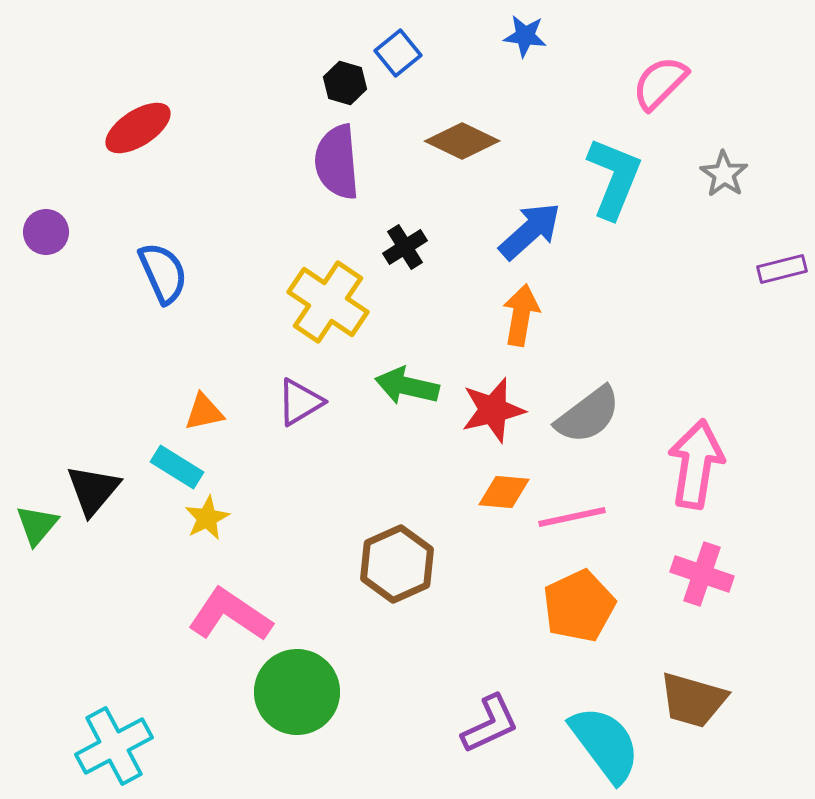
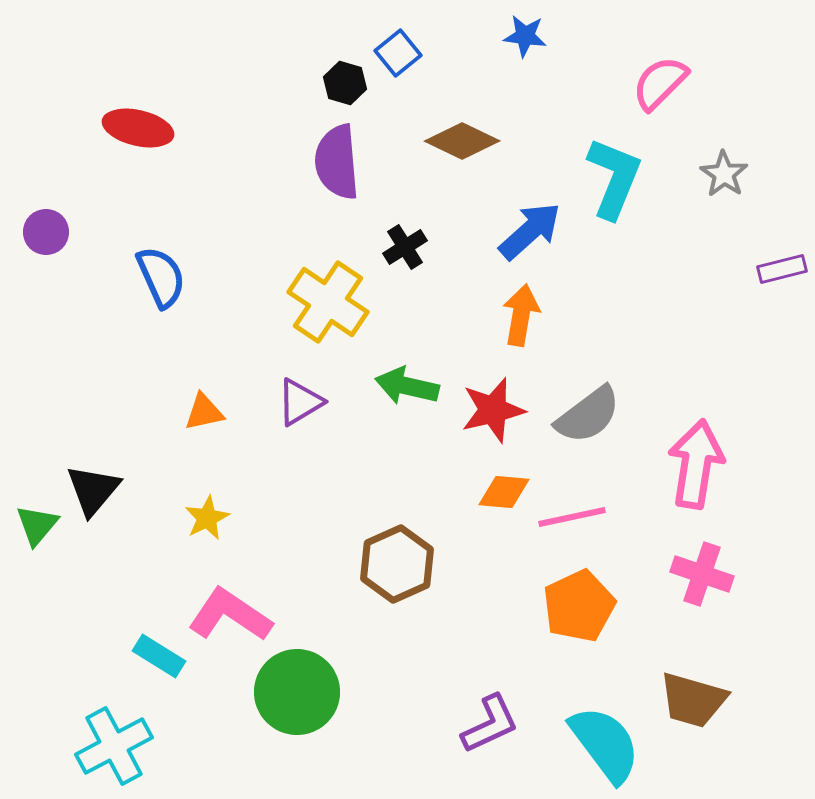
red ellipse: rotated 46 degrees clockwise
blue semicircle: moved 2 px left, 4 px down
cyan rectangle: moved 18 px left, 189 px down
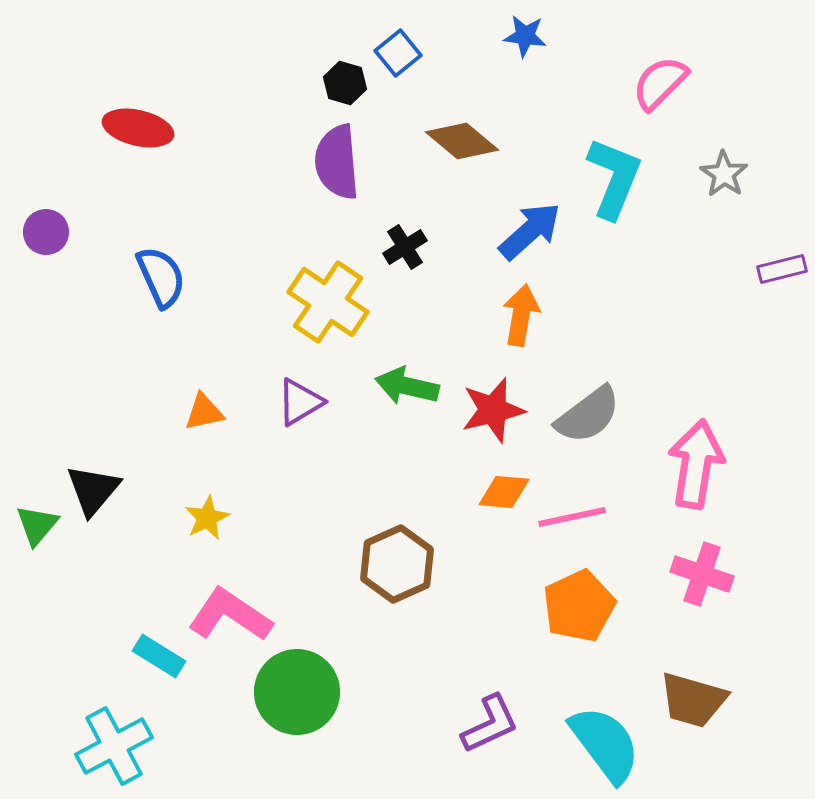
brown diamond: rotated 14 degrees clockwise
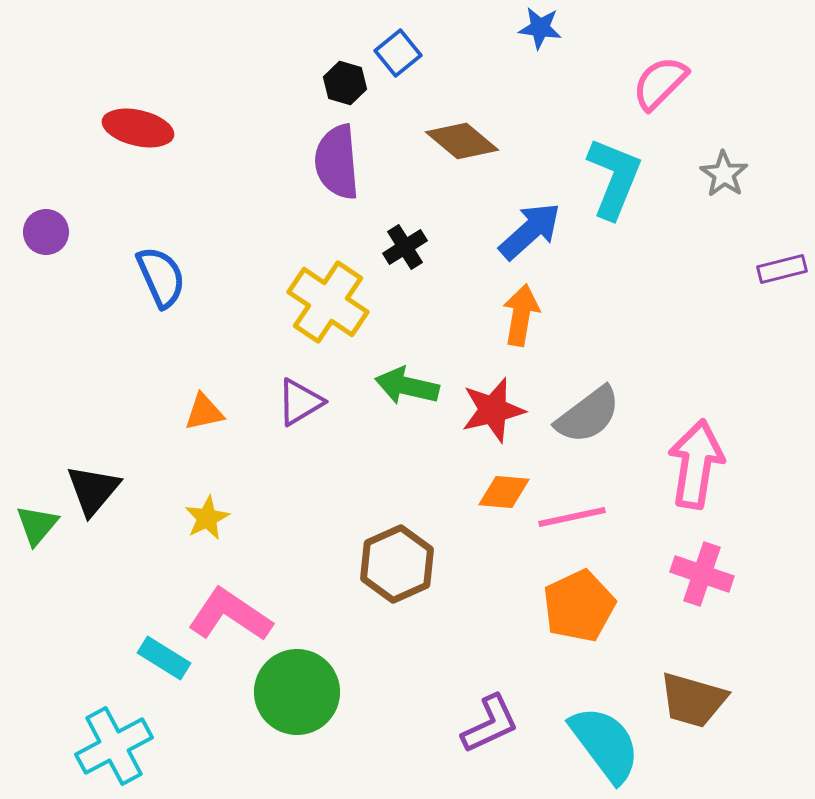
blue star: moved 15 px right, 8 px up
cyan rectangle: moved 5 px right, 2 px down
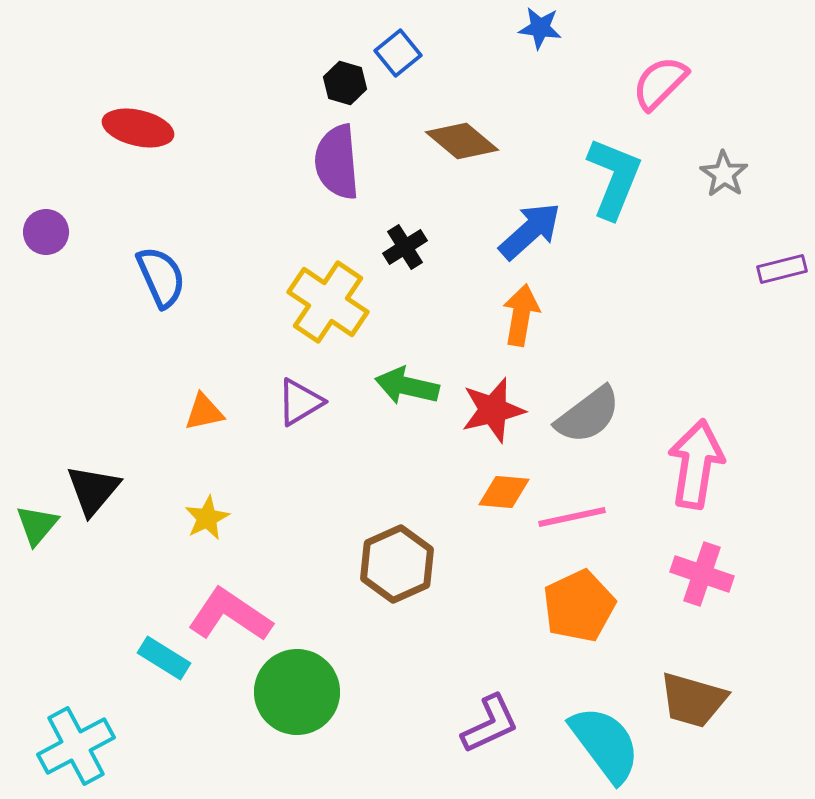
cyan cross: moved 38 px left
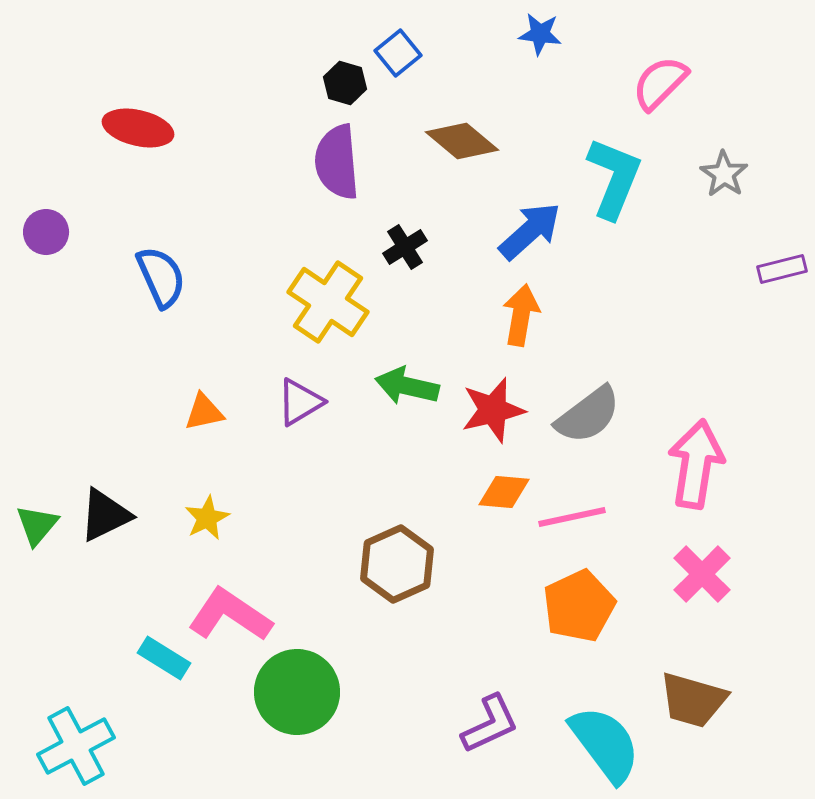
blue star: moved 6 px down
black triangle: moved 12 px right, 25 px down; rotated 24 degrees clockwise
pink cross: rotated 26 degrees clockwise
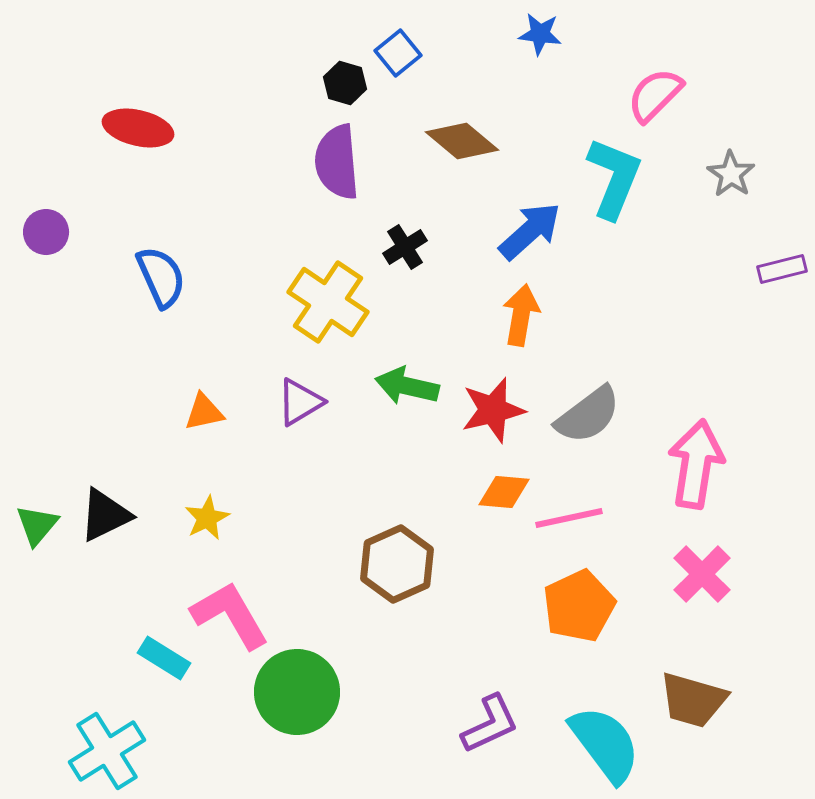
pink semicircle: moved 5 px left, 12 px down
gray star: moved 7 px right
pink line: moved 3 px left, 1 px down
pink L-shape: rotated 26 degrees clockwise
cyan cross: moved 31 px right, 5 px down; rotated 4 degrees counterclockwise
